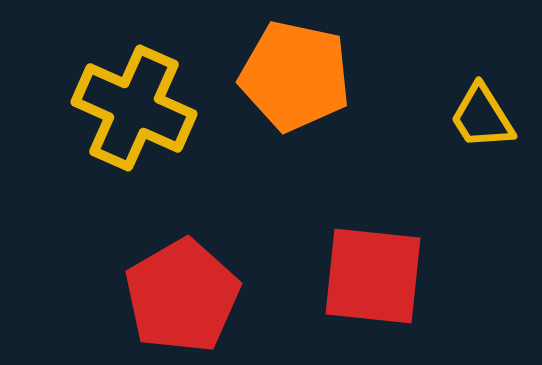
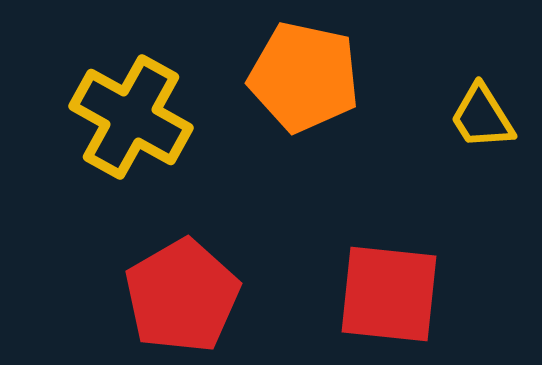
orange pentagon: moved 9 px right, 1 px down
yellow cross: moved 3 px left, 9 px down; rotated 5 degrees clockwise
red square: moved 16 px right, 18 px down
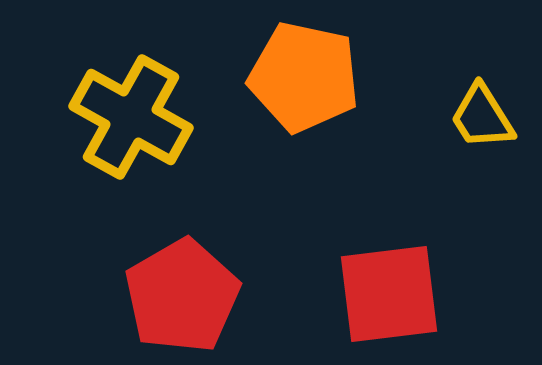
red square: rotated 13 degrees counterclockwise
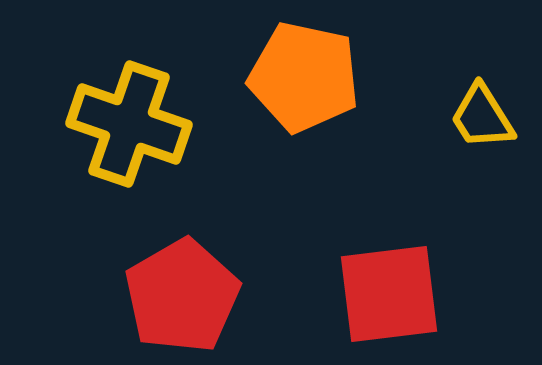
yellow cross: moved 2 px left, 7 px down; rotated 10 degrees counterclockwise
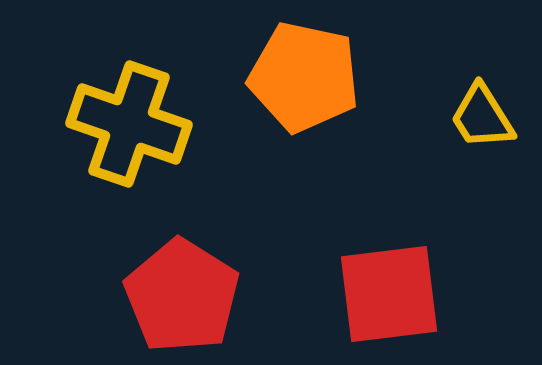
red pentagon: rotated 10 degrees counterclockwise
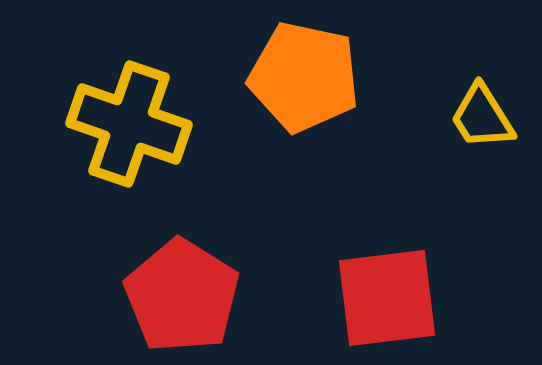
red square: moved 2 px left, 4 px down
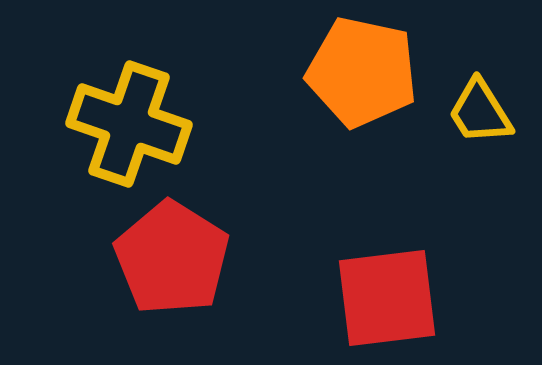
orange pentagon: moved 58 px right, 5 px up
yellow trapezoid: moved 2 px left, 5 px up
red pentagon: moved 10 px left, 38 px up
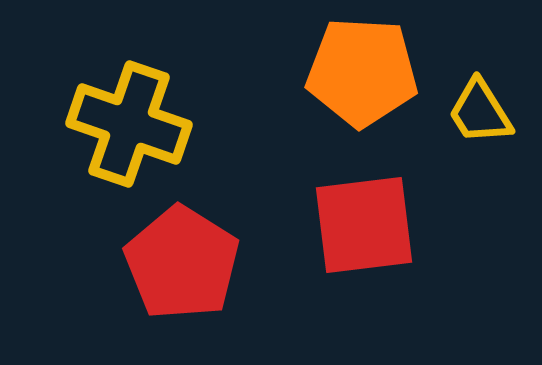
orange pentagon: rotated 9 degrees counterclockwise
red pentagon: moved 10 px right, 5 px down
red square: moved 23 px left, 73 px up
